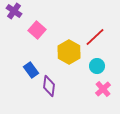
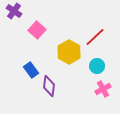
pink cross: rotated 14 degrees clockwise
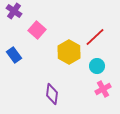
blue rectangle: moved 17 px left, 15 px up
purple diamond: moved 3 px right, 8 px down
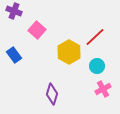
purple cross: rotated 14 degrees counterclockwise
purple diamond: rotated 10 degrees clockwise
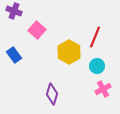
red line: rotated 25 degrees counterclockwise
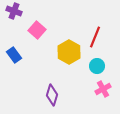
purple diamond: moved 1 px down
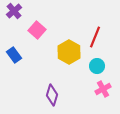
purple cross: rotated 28 degrees clockwise
